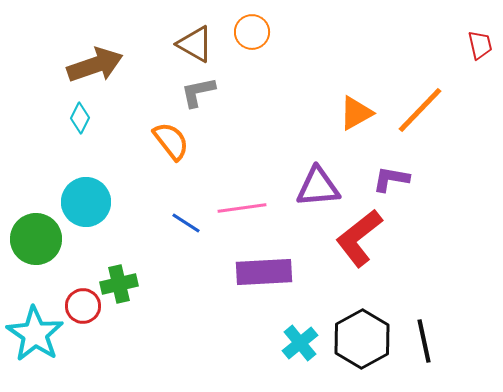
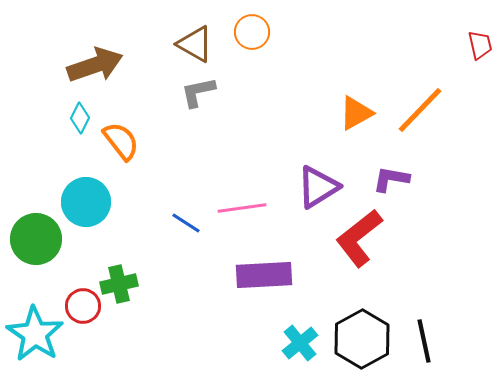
orange semicircle: moved 50 px left
purple triangle: rotated 27 degrees counterclockwise
purple rectangle: moved 3 px down
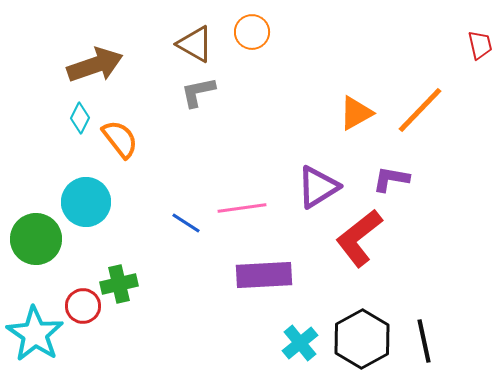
orange semicircle: moved 1 px left, 2 px up
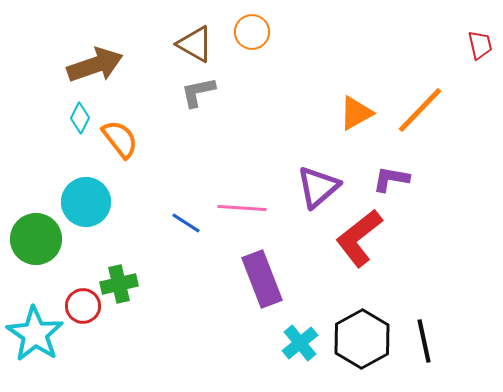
purple triangle: rotated 9 degrees counterclockwise
pink line: rotated 12 degrees clockwise
purple rectangle: moved 2 px left, 4 px down; rotated 72 degrees clockwise
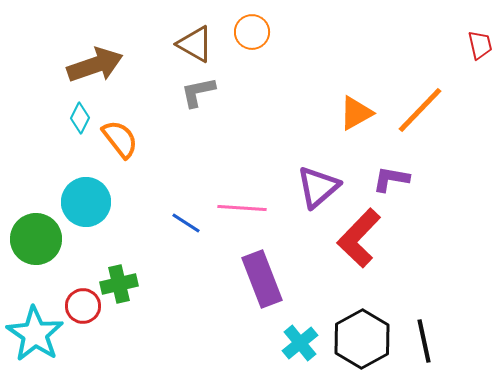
red L-shape: rotated 8 degrees counterclockwise
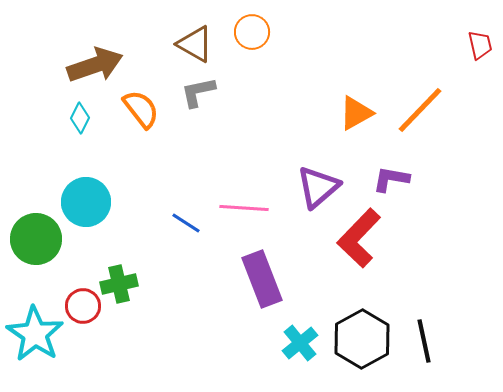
orange semicircle: moved 21 px right, 30 px up
pink line: moved 2 px right
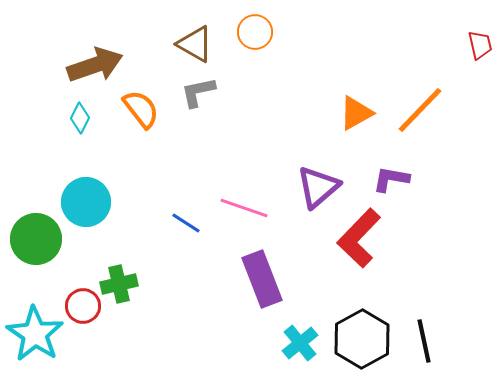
orange circle: moved 3 px right
pink line: rotated 15 degrees clockwise
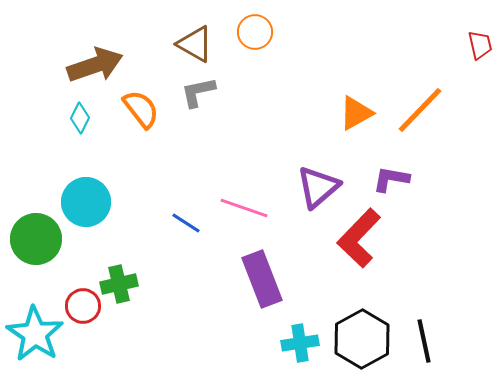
cyan cross: rotated 30 degrees clockwise
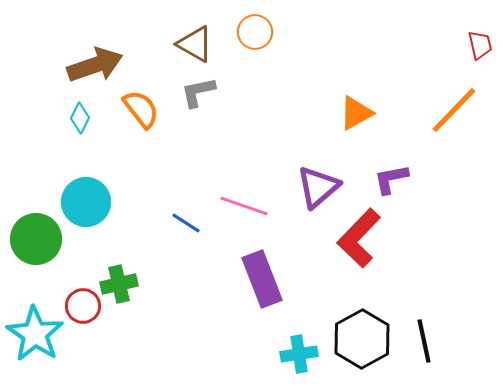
orange line: moved 34 px right
purple L-shape: rotated 21 degrees counterclockwise
pink line: moved 2 px up
cyan cross: moved 1 px left, 11 px down
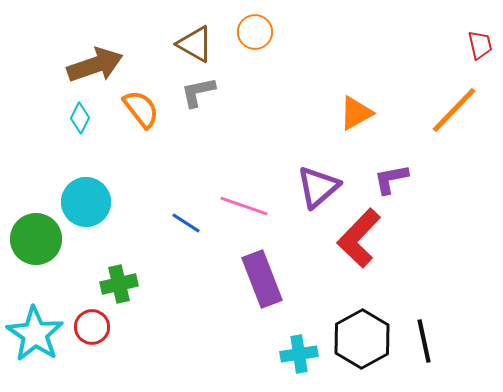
red circle: moved 9 px right, 21 px down
